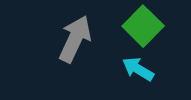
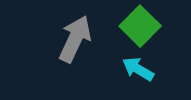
green square: moved 3 px left
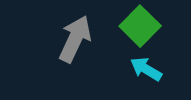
cyan arrow: moved 8 px right
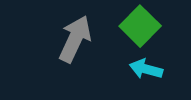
cyan arrow: rotated 16 degrees counterclockwise
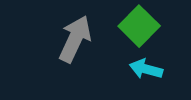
green square: moved 1 px left
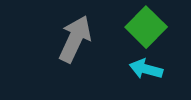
green square: moved 7 px right, 1 px down
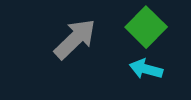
gray arrow: rotated 21 degrees clockwise
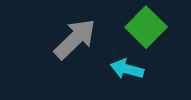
cyan arrow: moved 19 px left
